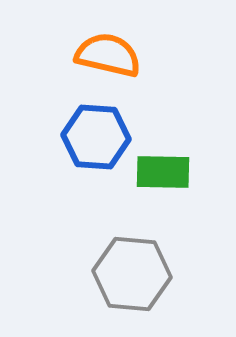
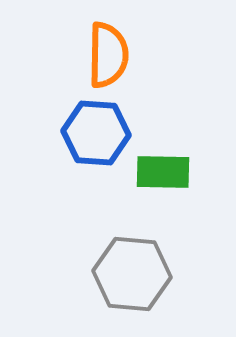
orange semicircle: rotated 78 degrees clockwise
blue hexagon: moved 4 px up
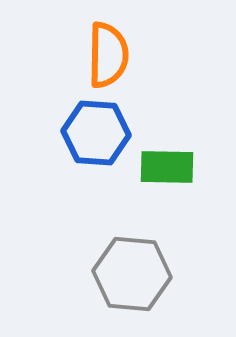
green rectangle: moved 4 px right, 5 px up
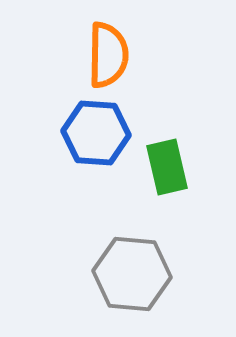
green rectangle: rotated 76 degrees clockwise
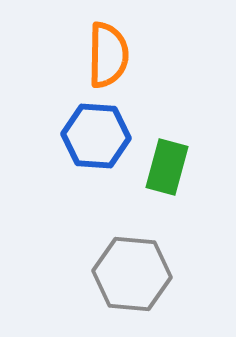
blue hexagon: moved 3 px down
green rectangle: rotated 28 degrees clockwise
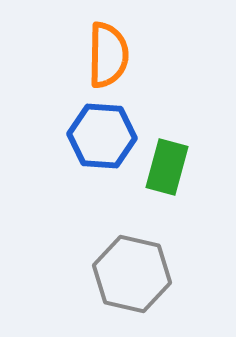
blue hexagon: moved 6 px right
gray hexagon: rotated 8 degrees clockwise
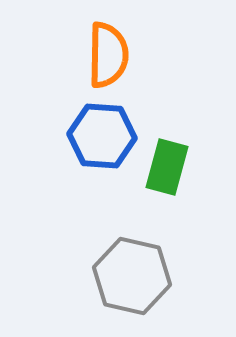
gray hexagon: moved 2 px down
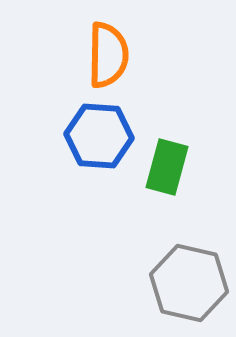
blue hexagon: moved 3 px left
gray hexagon: moved 57 px right, 7 px down
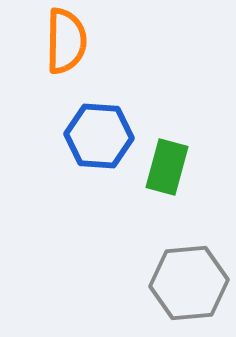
orange semicircle: moved 42 px left, 14 px up
gray hexagon: rotated 18 degrees counterclockwise
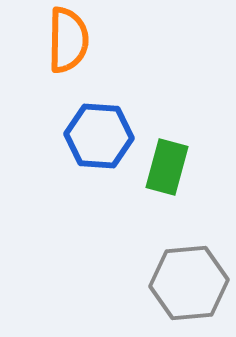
orange semicircle: moved 2 px right, 1 px up
